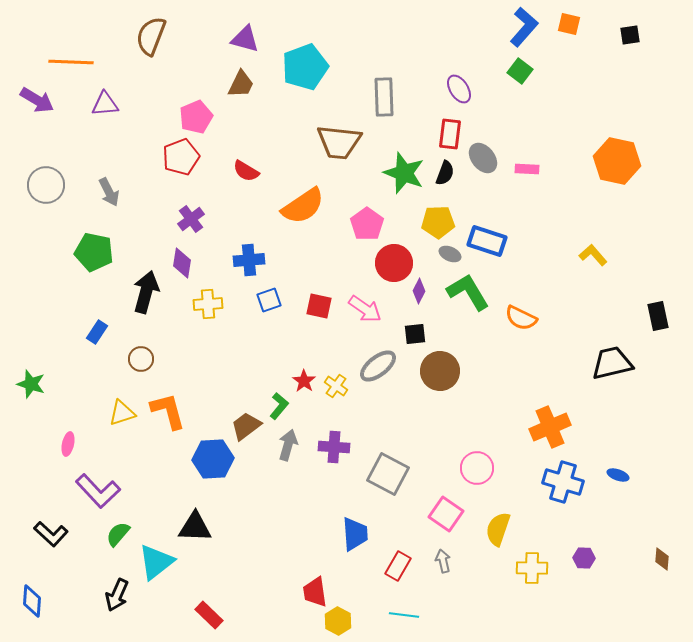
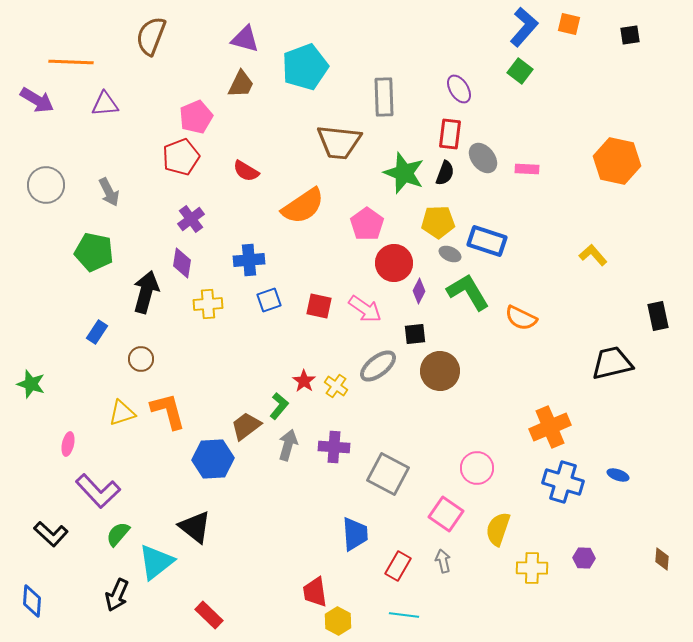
black triangle at (195, 527): rotated 36 degrees clockwise
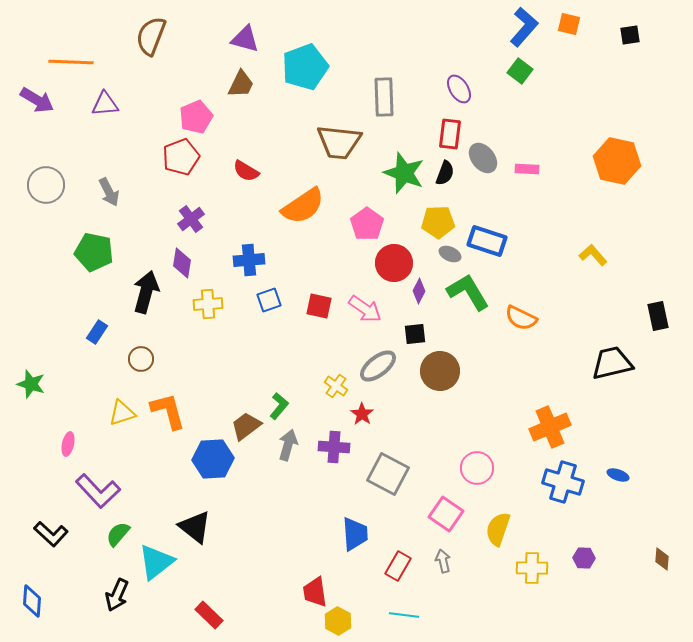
red star at (304, 381): moved 58 px right, 33 px down
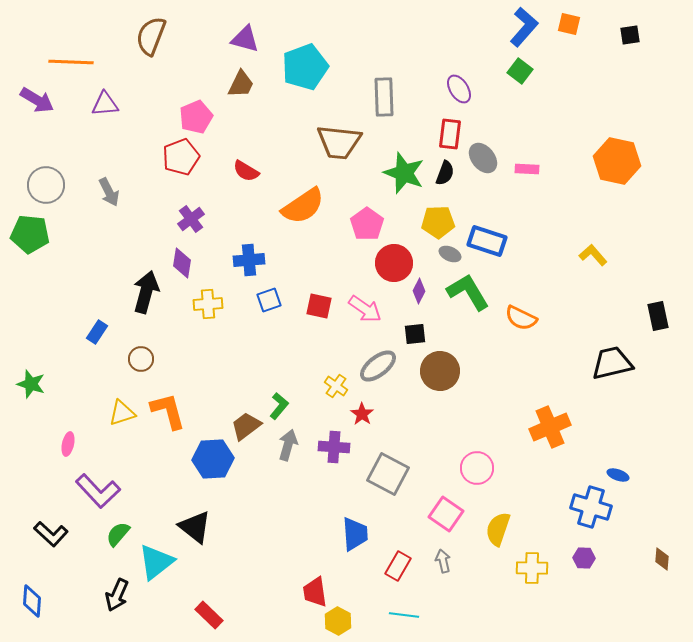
green pentagon at (94, 252): moved 64 px left, 18 px up; rotated 6 degrees counterclockwise
blue cross at (563, 482): moved 28 px right, 25 px down
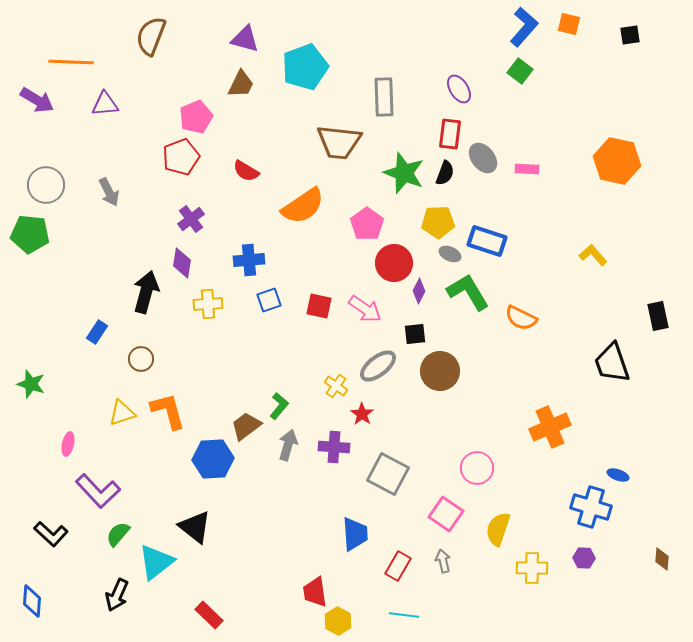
black trapezoid at (612, 363): rotated 96 degrees counterclockwise
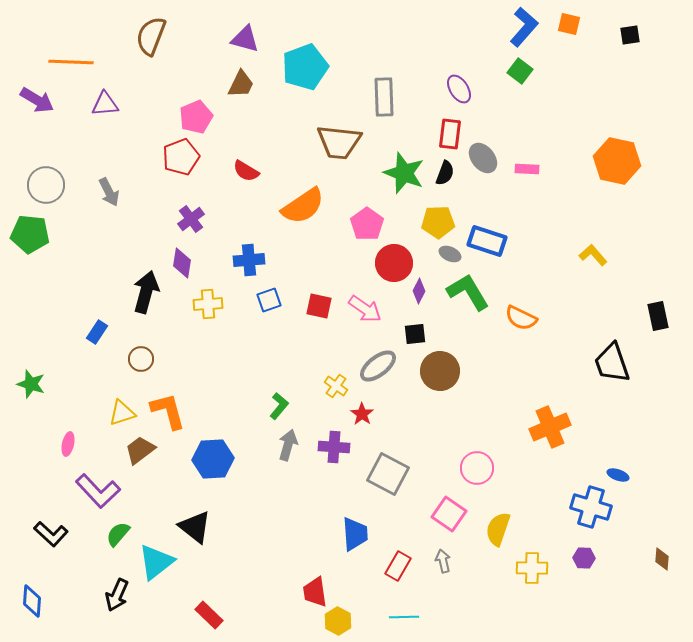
brown trapezoid at (246, 426): moved 106 px left, 24 px down
pink square at (446, 514): moved 3 px right
cyan line at (404, 615): moved 2 px down; rotated 8 degrees counterclockwise
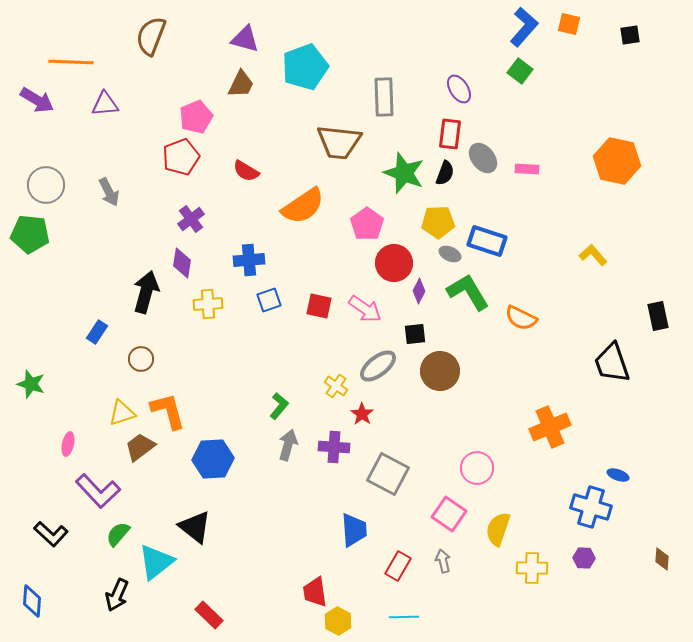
brown trapezoid at (140, 450): moved 3 px up
blue trapezoid at (355, 534): moved 1 px left, 4 px up
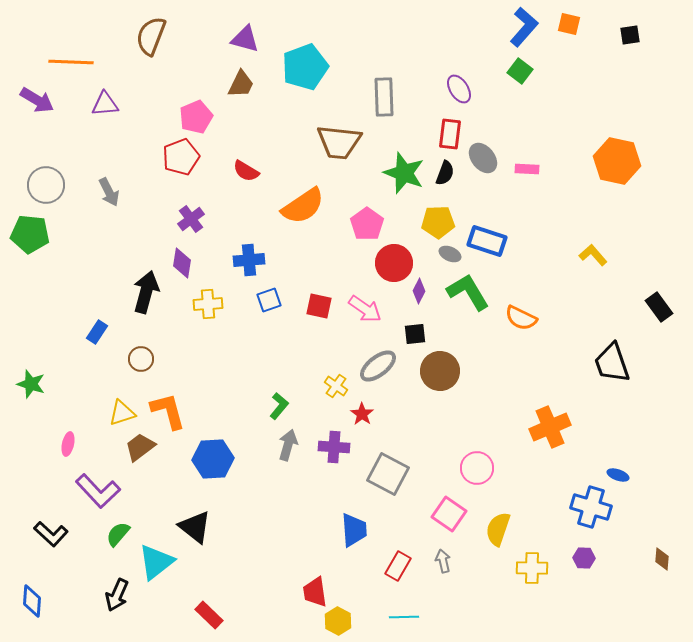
black rectangle at (658, 316): moved 1 px right, 9 px up; rotated 24 degrees counterclockwise
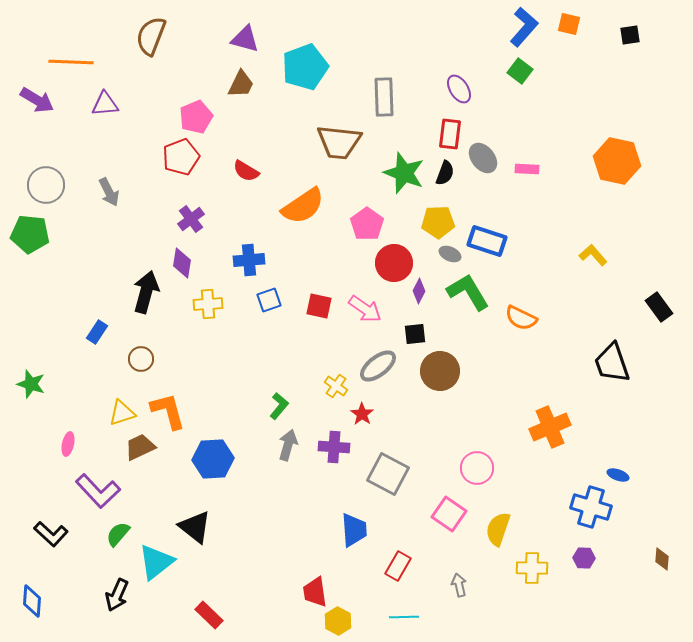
brown trapezoid at (140, 447): rotated 12 degrees clockwise
gray arrow at (443, 561): moved 16 px right, 24 px down
